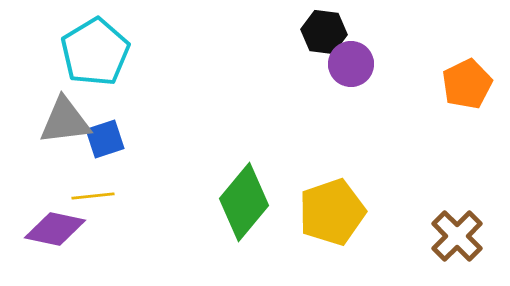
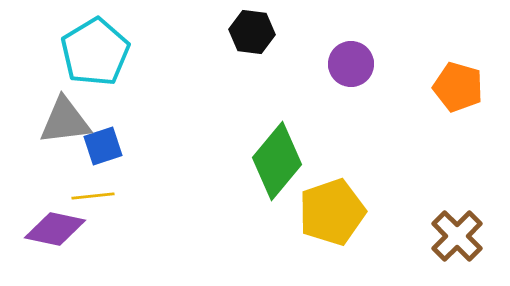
black hexagon: moved 72 px left
orange pentagon: moved 9 px left, 3 px down; rotated 30 degrees counterclockwise
blue square: moved 2 px left, 7 px down
green diamond: moved 33 px right, 41 px up
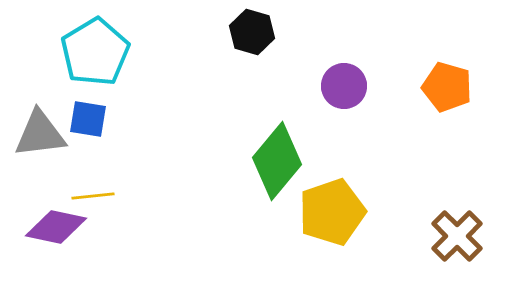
black hexagon: rotated 9 degrees clockwise
purple circle: moved 7 px left, 22 px down
orange pentagon: moved 11 px left
gray triangle: moved 25 px left, 13 px down
blue square: moved 15 px left, 27 px up; rotated 27 degrees clockwise
purple diamond: moved 1 px right, 2 px up
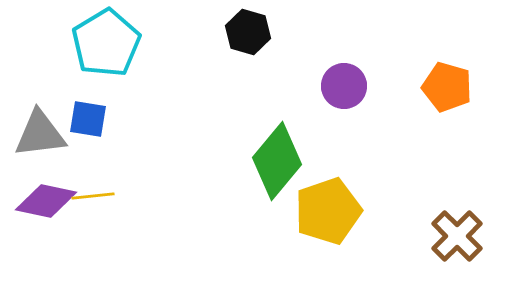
black hexagon: moved 4 px left
cyan pentagon: moved 11 px right, 9 px up
yellow pentagon: moved 4 px left, 1 px up
purple diamond: moved 10 px left, 26 px up
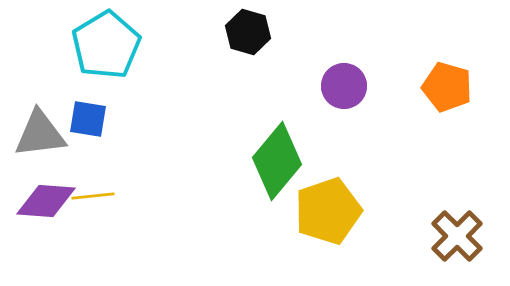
cyan pentagon: moved 2 px down
purple diamond: rotated 8 degrees counterclockwise
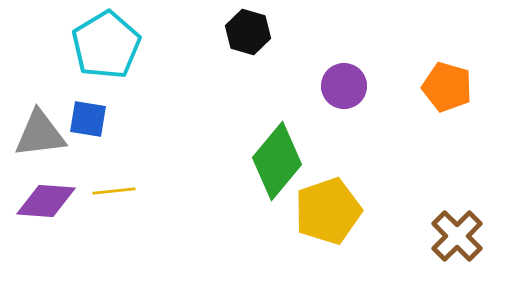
yellow line: moved 21 px right, 5 px up
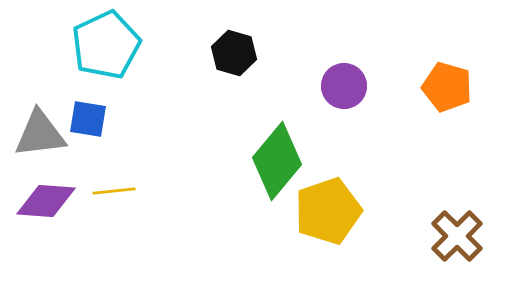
black hexagon: moved 14 px left, 21 px down
cyan pentagon: rotated 6 degrees clockwise
